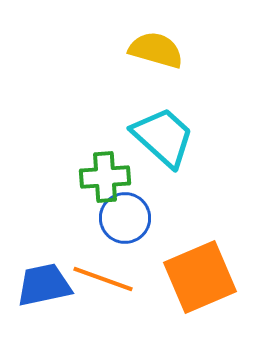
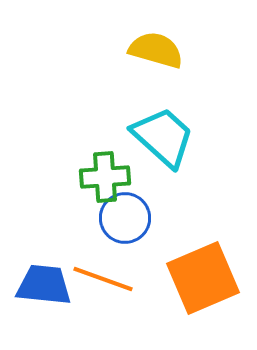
orange square: moved 3 px right, 1 px down
blue trapezoid: rotated 18 degrees clockwise
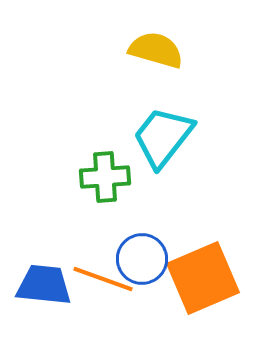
cyan trapezoid: rotated 94 degrees counterclockwise
blue circle: moved 17 px right, 41 px down
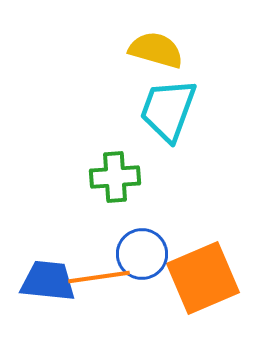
cyan trapezoid: moved 5 px right, 27 px up; rotated 18 degrees counterclockwise
green cross: moved 10 px right
blue circle: moved 5 px up
orange line: moved 4 px left, 2 px up; rotated 28 degrees counterclockwise
blue trapezoid: moved 4 px right, 4 px up
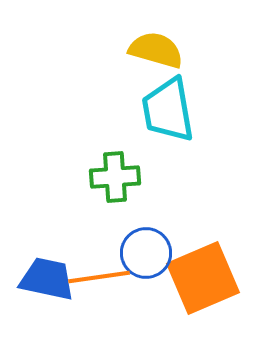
cyan trapezoid: rotated 30 degrees counterclockwise
blue circle: moved 4 px right, 1 px up
blue trapezoid: moved 1 px left, 2 px up; rotated 6 degrees clockwise
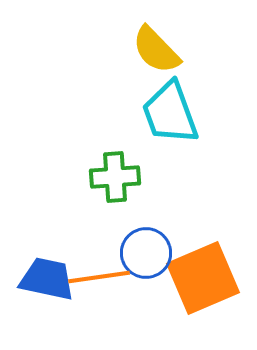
yellow semicircle: rotated 150 degrees counterclockwise
cyan trapezoid: moved 2 px right, 3 px down; rotated 10 degrees counterclockwise
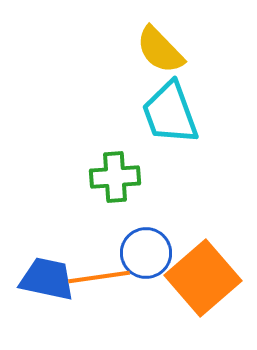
yellow semicircle: moved 4 px right
orange square: rotated 18 degrees counterclockwise
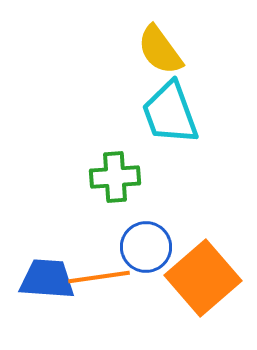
yellow semicircle: rotated 8 degrees clockwise
blue circle: moved 6 px up
blue trapezoid: rotated 8 degrees counterclockwise
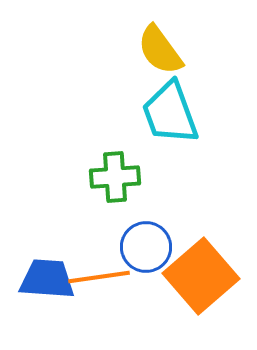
orange square: moved 2 px left, 2 px up
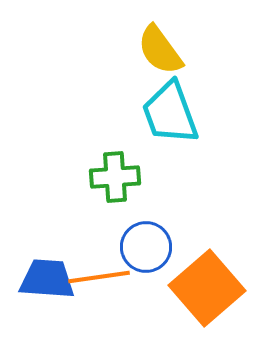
orange square: moved 6 px right, 12 px down
